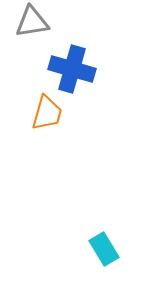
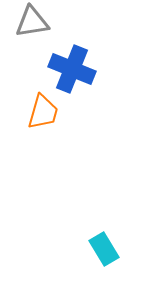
blue cross: rotated 6 degrees clockwise
orange trapezoid: moved 4 px left, 1 px up
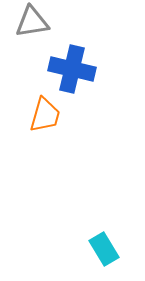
blue cross: rotated 9 degrees counterclockwise
orange trapezoid: moved 2 px right, 3 px down
